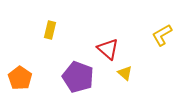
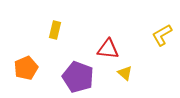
yellow rectangle: moved 5 px right
red triangle: rotated 35 degrees counterclockwise
orange pentagon: moved 6 px right, 10 px up; rotated 15 degrees clockwise
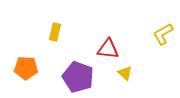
yellow rectangle: moved 2 px down
yellow L-shape: moved 1 px right, 1 px up
orange pentagon: rotated 25 degrees clockwise
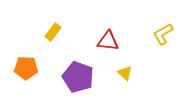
yellow rectangle: moved 2 px left; rotated 24 degrees clockwise
red triangle: moved 8 px up
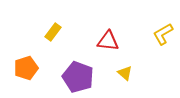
orange pentagon: rotated 20 degrees counterclockwise
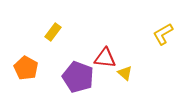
red triangle: moved 3 px left, 17 px down
orange pentagon: rotated 25 degrees counterclockwise
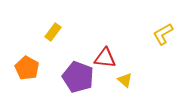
orange pentagon: moved 1 px right
yellow triangle: moved 7 px down
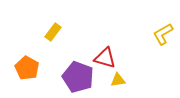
red triangle: rotated 10 degrees clockwise
yellow triangle: moved 7 px left; rotated 49 degrees counterclockwise
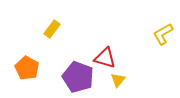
yellow rectangle: moved 1 px left, 3 px up
yellow triangle: rotated 42 degrees counterclockwise
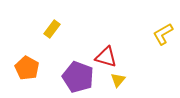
red triangle: moved 1 px right, 1 px up
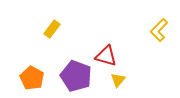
yellow L-shape: moved 4 px left, 4 px up; rotated 15 degrees counterclockwise
red triangle: moved 1 px up
orange pentagon: moved 5 px right, 10 px down
purple pentagon: moved 2 px left, 1 px up
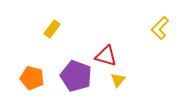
yellow L-shape: moved 1 px right, 2 px up
orange pentagon: rotated 15 degrees counterclockwise
